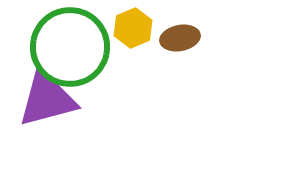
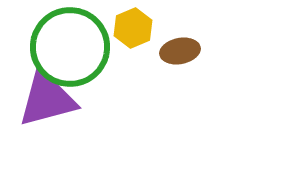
brown ellipse: moved 13 px down
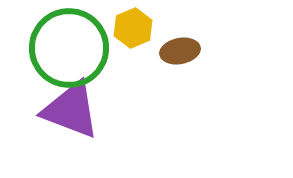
green circle: moved 1 px left, 1 px down
purple triangle: moved 24 px right, 11 px down; rotated 36 degrees clockwise
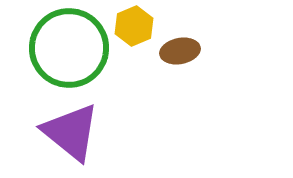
yellow hexagon: moved 1 px right, 2 px up
purple triangle: moved 22 px down; rotated 18 degrees clockwise
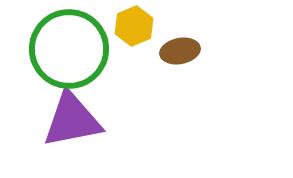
green circle: moved 1 px down
purple triangle: moved 1 px right, 12 px up; rotated 50 degrees counterclockwise
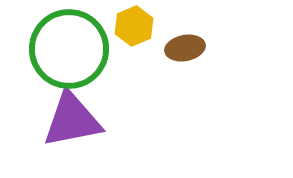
brown ellipse: moved 5 px right, 3 px up
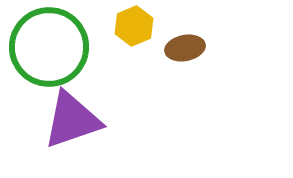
green circle: moved 20 px left, 2 px up
purple triangle: rotated 8 degrees counterclockwise
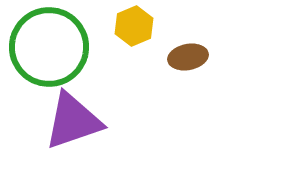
brown ellipse: moved 3 px right, 9 px down
purple triangle: moved 1 px right, 1 px down
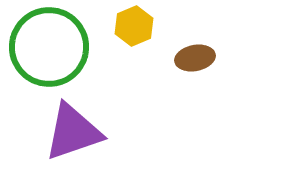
brown ellipse: moved 7 px right, 1 px down
purple triangle: moved 11 px down
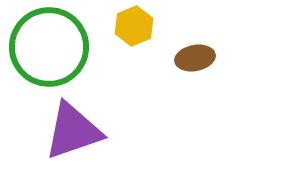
purple triangle: moved 1 px up
